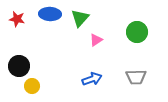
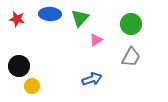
green circle: moved 6 px left, 8 px up
gray trapezoid: moved 5 px left, 20 px up; rotated 60 degrees counterclockwise
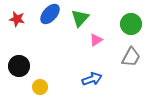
blue ellipse: rotated 50 degrees counterclockwise
yellow circle: moved 8 px right, 1 px down
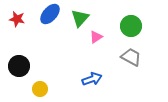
green circle: moved 2 px down
pink triangle: moved 3 px up
gray trapezoid: rotated 90 degrees counterclockwise
yellow circle: moved 2 px down
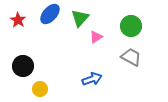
red star: moved 1 px right, 1 px down; rotated 21 degrees clockwise
black circle: moved 4 px right
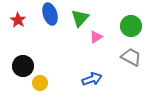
blue ellipse: rotated 60 degrees counterclockwise
yellow circle: moved 6 px up
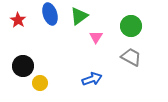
green triangle: moved 1 px left, 2 px up; rotated 12 degrees clockwise
pink triangle: rotated 24 degrees counterclockwise
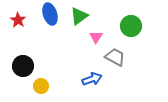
gray trapezoid: moved 16 px left
yellow circle: moved 1 px right, 3 px down
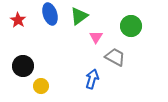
blue arrow: rotated 54 degrees counterclockwise
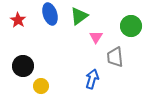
gray trapezoid: rotated 125 degrees counterclockwise
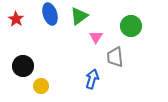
red star: moved 2 px left, 1 px up
